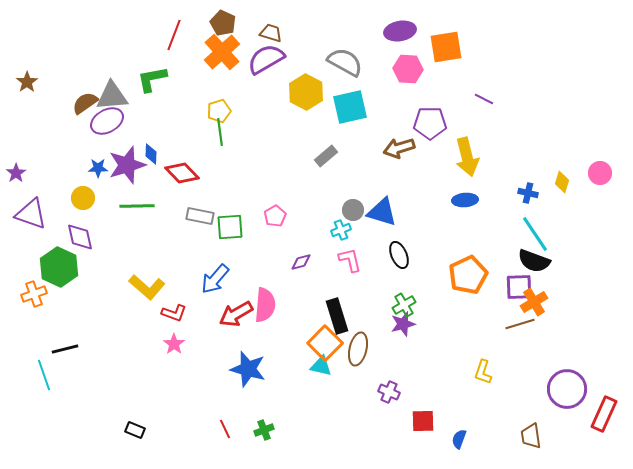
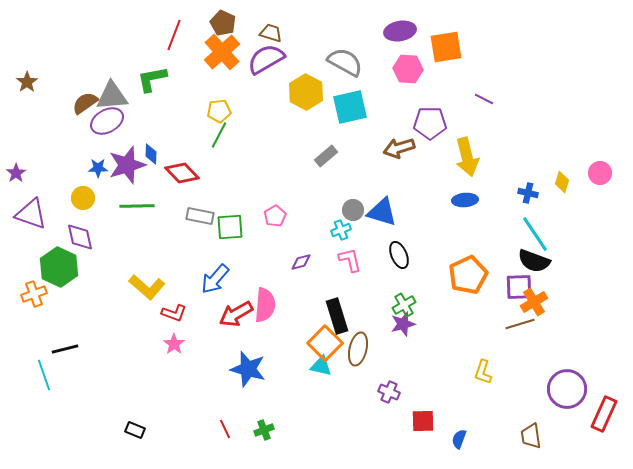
yellow pentagon at (219, 111): rotated 10 degrees clockwise
green line at (220, 132): moved 1 px left, 3 px down; rotated 36 degrees clockwise
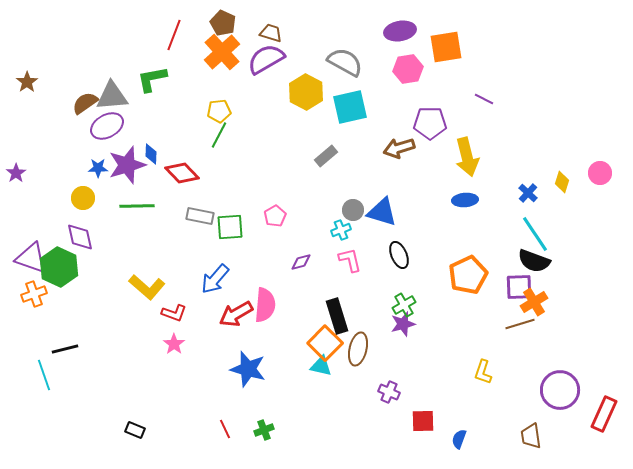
pink hexagon at (408, 69): rotated 12 degrees counterclockwise
purple ellipse at (107, 121): moved 5 px down
blue cross at (528, 193): rotated 30 degrees clockwise
purple triangle at (31, 214): moved 44 px down
purple circle at (567, 389): moved 7 px left, 1 px down
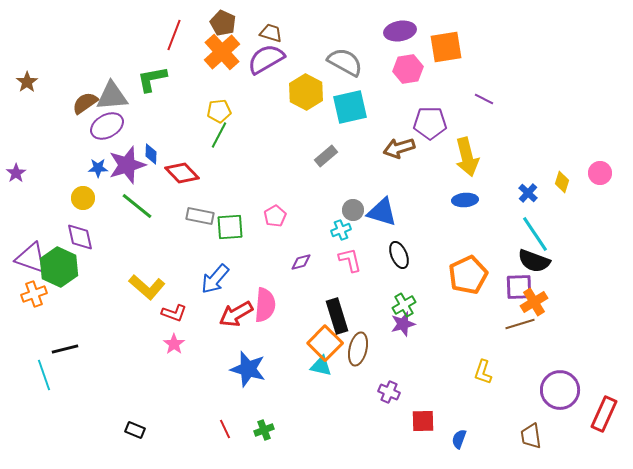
green line at (137, 206): rotated 40 degrees clockwise
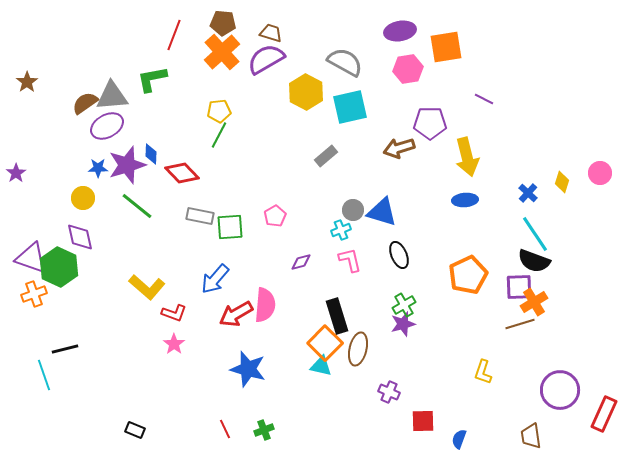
brown pentagon at (223, 23): rotated 20 degrees counterclockwise
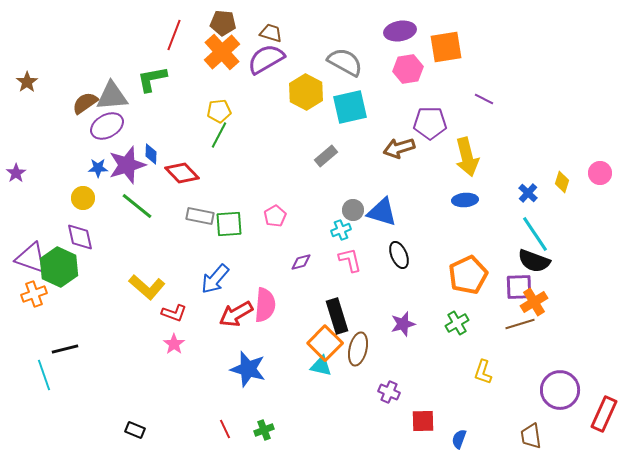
green square at (230, 227): moved 1 px left, 3 px up
green cross at (404, 305): moved 53 px right, 18 px down
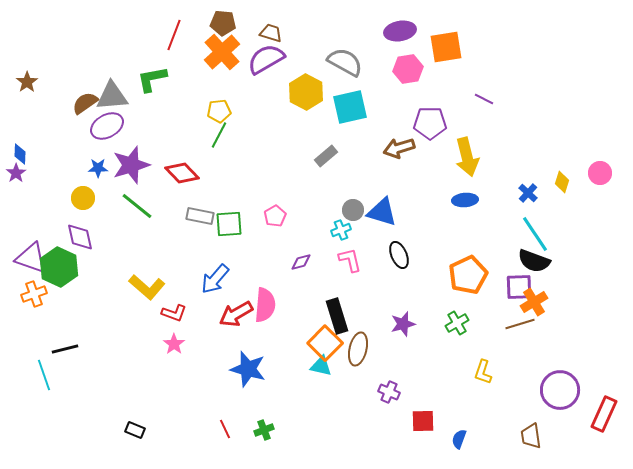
blue diamond at (151, 154): moved 131 px left
purple star at (127, 165): moved 4 px right
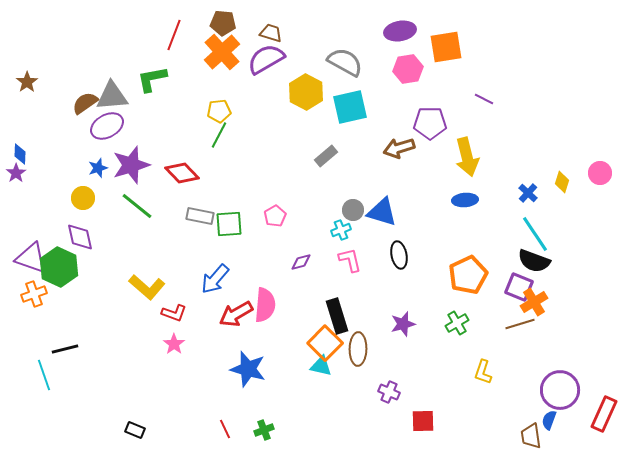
blue star at (98, 168): rotated 18 degrees counterclockwise
black ellipse at (399, 255): rotated 12 degrees clockwise
purple square at (519, 287): rotated 24 degrees clockwise
brown ellipse at (358, 349): rotated 12 degrees counterclockwise
blue semicircle at (459, 439): moved 90 px right, 19 px up
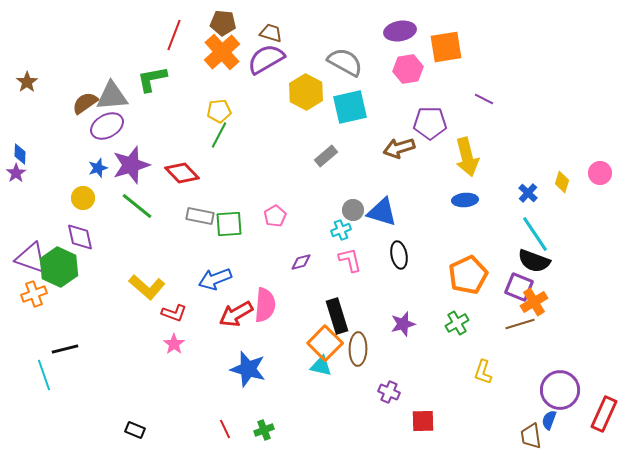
blue arrow at (215, 279): rotated 28 degrees clockwise
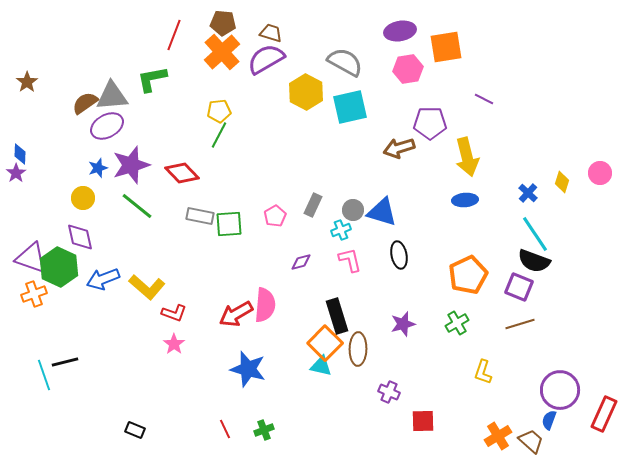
gray rectangle at (326, 156): moved 13 px left, 49 px down; rotated 25 degrees counterclockwise
blue arrow at (215, 279): moved 112 px left
orange cross at (534, 302): moved 36 px left, 134 px down
black line at (65, 349): moved 13 px down
brown trapezoid at (531, 436): moved 5 px down; rotated 140 degrees clockwise
